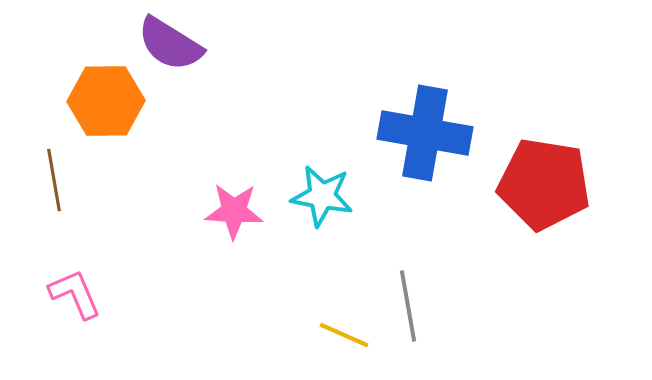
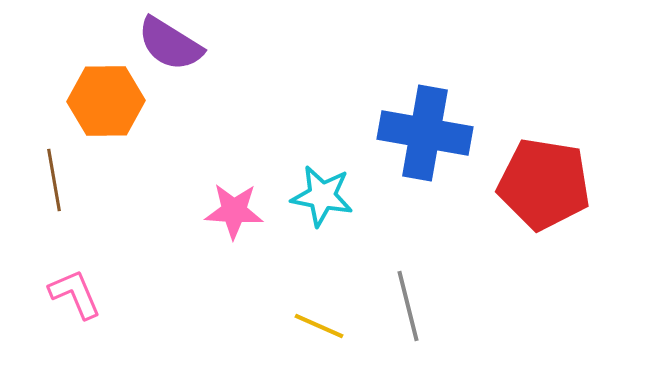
gray line: rotated 4 degrees counterclockwise
yellow line: moved 25 px left, 9 px up
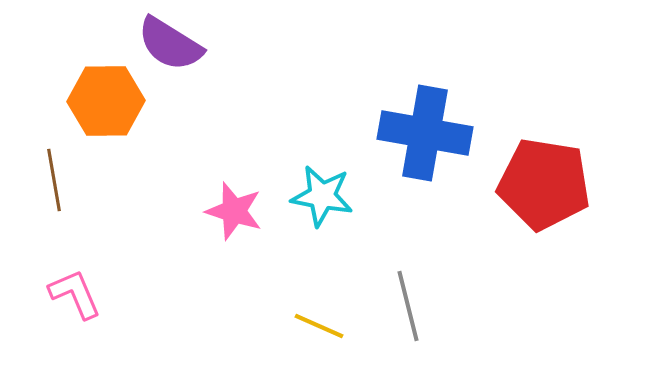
pink star: rotated 14 degrees clockwise
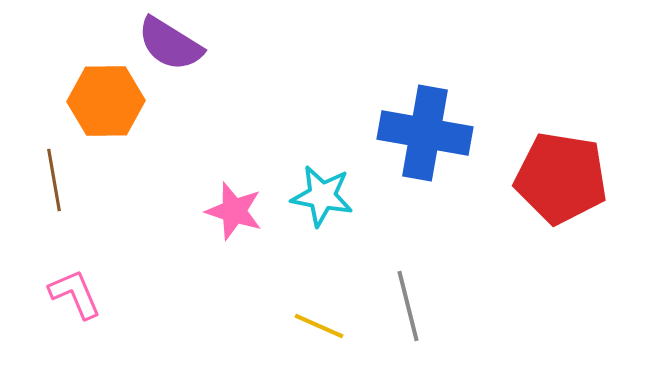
red pentagon: moved 17 px right, 6 px up
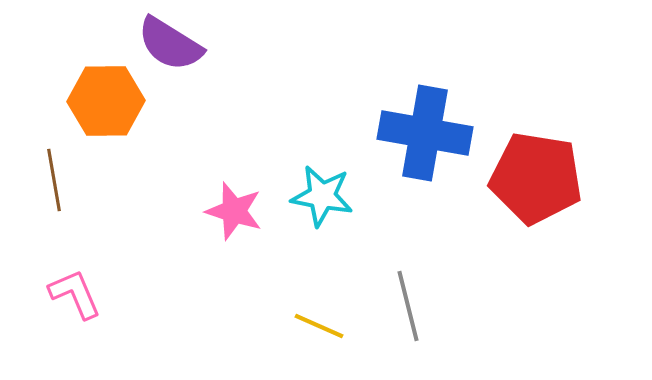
red pentagon: moved 25 px left
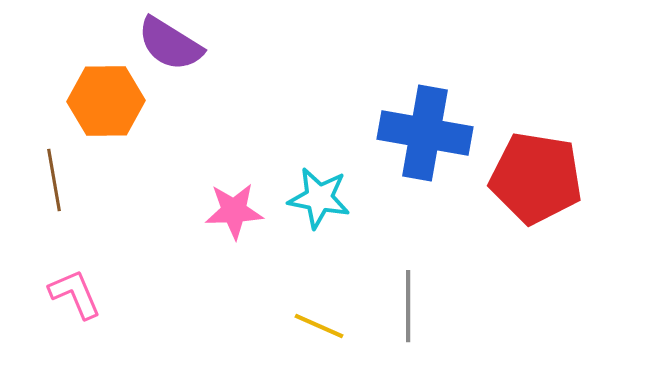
cyan star: moved 3 px left, 2 px down
pink star: rotated 20 degrees counterclockwise
gray line: rotated 14 degrees clockwise
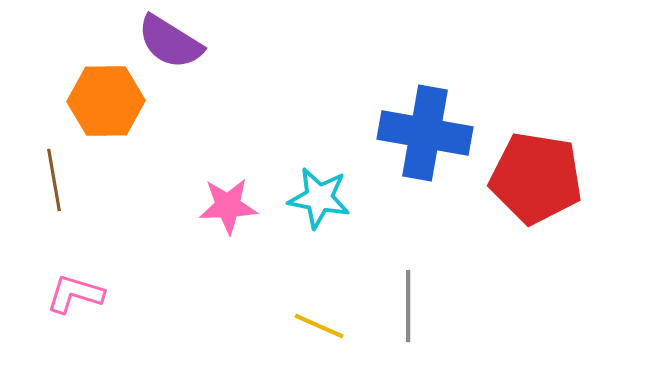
purple semicircle: moved 2 px up
pink star: moved 6 px left, 5 px up
pink L-shape: rotated 50 degrees counterclockwise
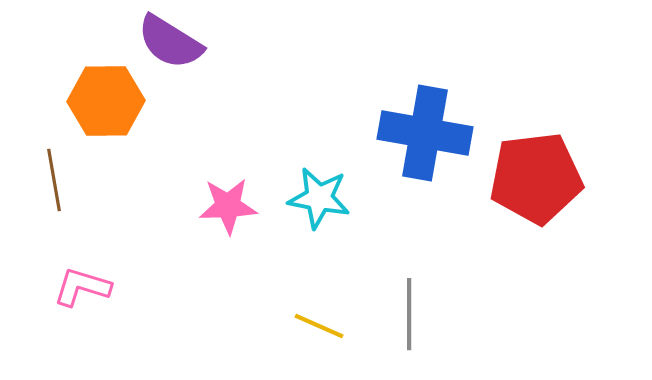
red pentagon: rotated 16 degrees counterclockwise
pink L-shape: moved 7 px right, 7 px up
gray line: moved 1 px right, 8 px down
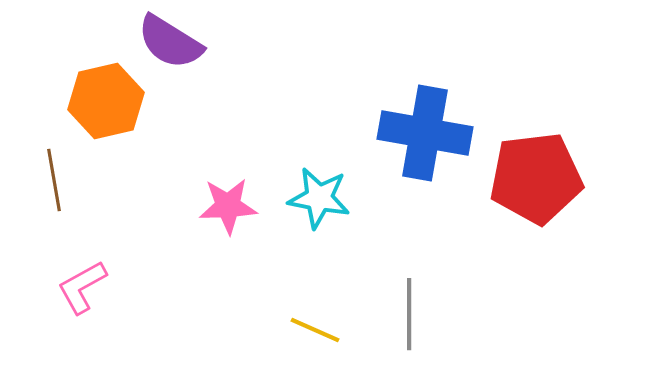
orange hexagon: rotated 12 degrees counterclockwise
pink L-shape: rotated 46 degrees counterclockwise
yellow line: moved 4 px left, 4 px down
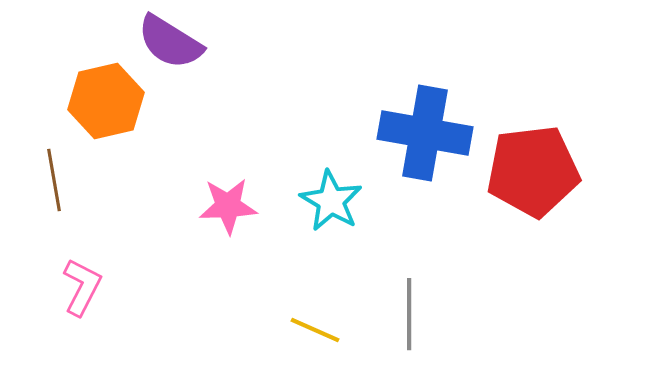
red pentagon: moved 3 px left, 7 px up
cyan star: moved 12 px right, 3 px down; rotated 20 degrees clockwise
pink L-shape: rotated 146 degrees clockwise
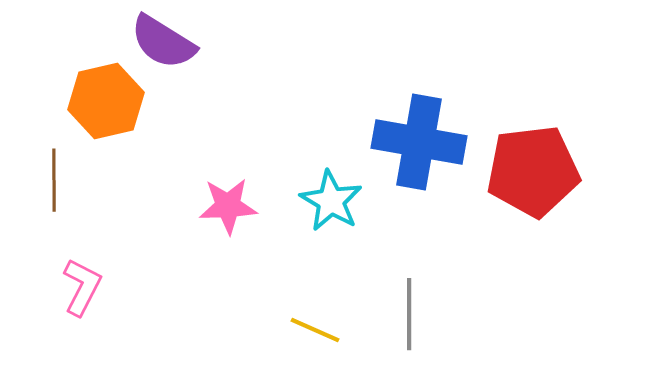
purple semicircle: moved 7 px left
blue cross: moved 6 px left, 9 px down
brown line: rotated 10 degrees clockwise
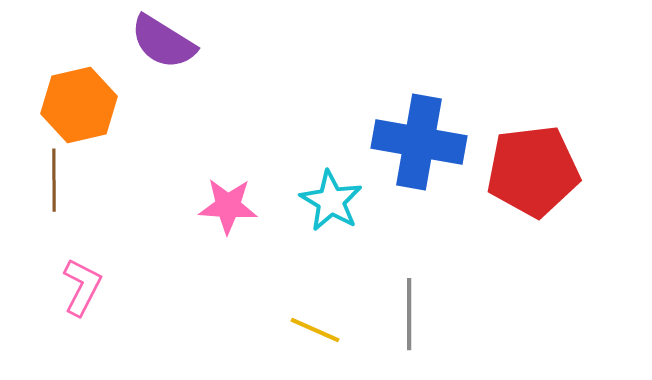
orange hexagon: moved 27 px left, 4 px down
pink star: rotated 6 degrees clockwise
